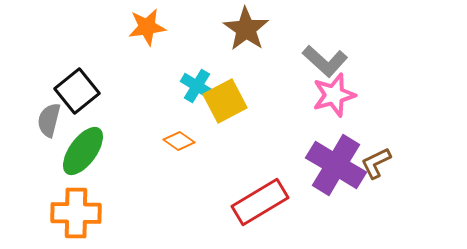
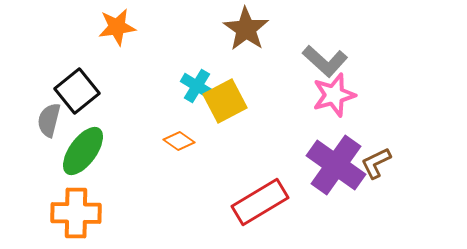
orange star: moved 30 px left
purple cross: rotated 4 degrees clockwise
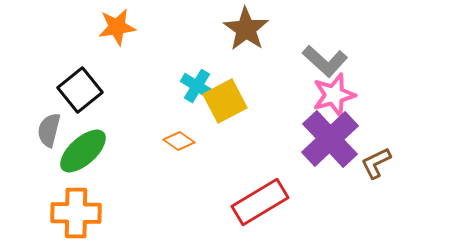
black square: moved 3 px right, 1 px up
gray semicircle: moved 10 px down
green ellipse: rotated 12 degrees clockwise
purple cross: moved 6 px left, 26 px up; rotated 12 degrees clockwise
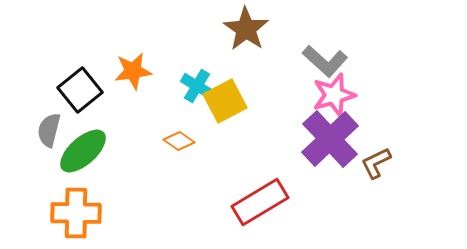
orange star: moved 16 px right, 44 px down
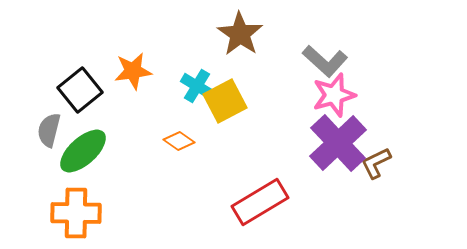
brown star: moved 6 px left, 5 px down
purple cross: moved 8 px right, 4 px down
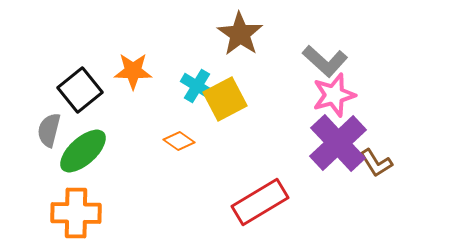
orange star: rotated 9 degrees clockwise
yellow square: moved 2 px up
brown L-shape: rotated 96 degrees counterclockwise
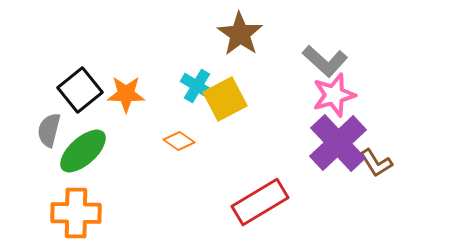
orange star: moved 7 px left, 23 px down
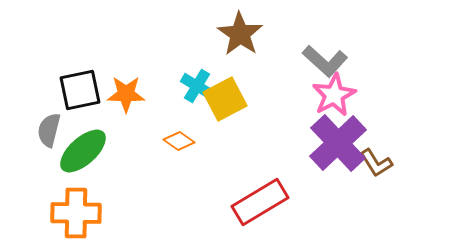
black square: rotated 27 degrees clockwise
pink star: rotated 12 degrees counterclockwise
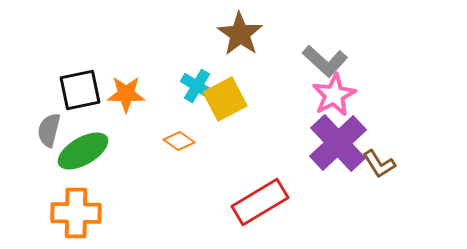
green ellipse: rotated 12 degrees clockwise
brown L-shape: moved 3 px right, 1 px down
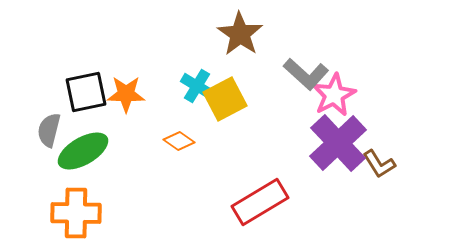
gray L-shape: moved 19 px left, 13 px down
black square: moved 6 px right, 2 px down
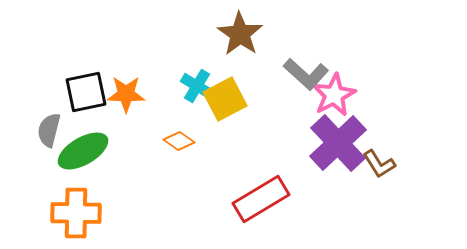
red rectangle: moved 1 px right, 3 px up
